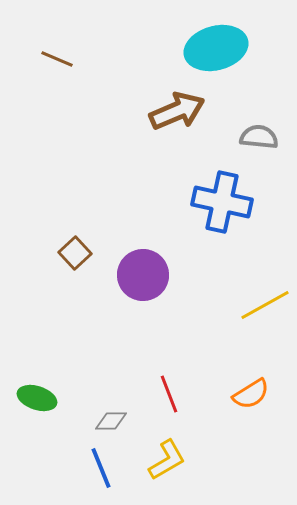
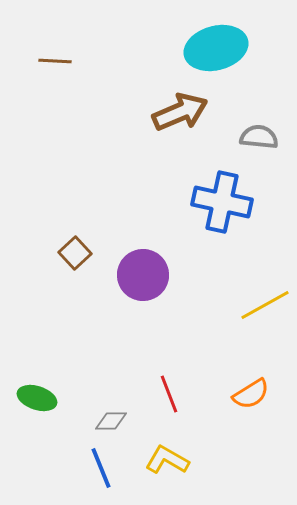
brown line: moved 2 px left, 2 px down; rotated 20 degrees counterclockwise
brown arrow: moved 3 px right, 1 px down
yellow L-shape: rotated 120 degrees counterclockwise
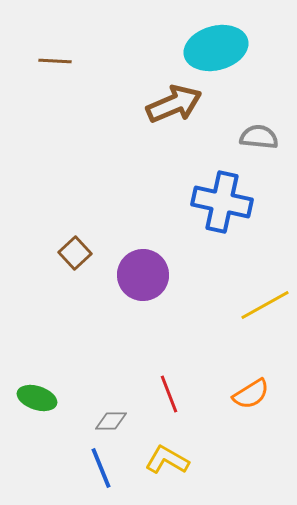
brown arrow: moved 6 px left, 8 px up
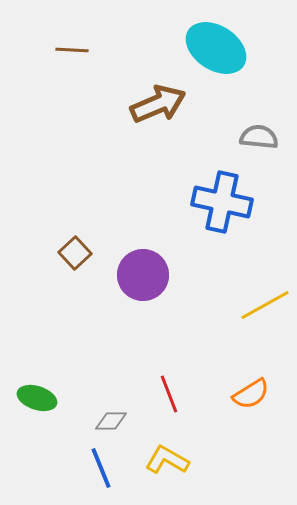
cyan ellipse: rotated 48 degrees clockwise
brown line: moved 17 px right, 11 px up
brown arrow: moved 16 px left
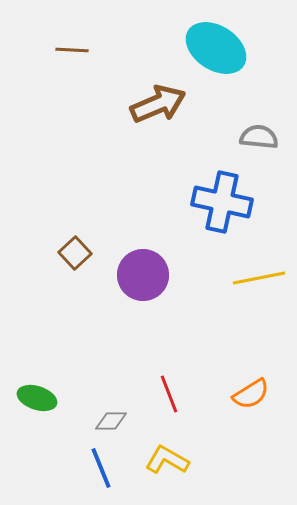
yellow line: moved 6 px left, 27 px up; rotated 18 degrees clockwise
